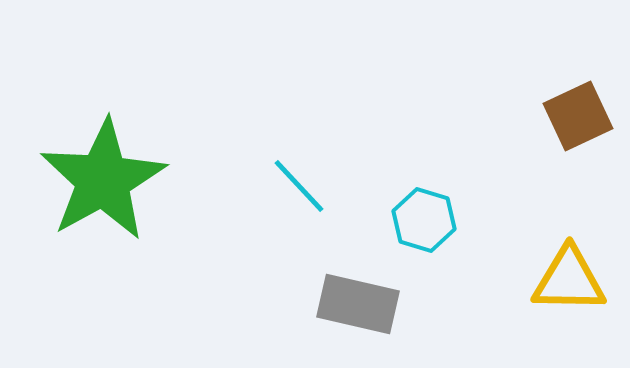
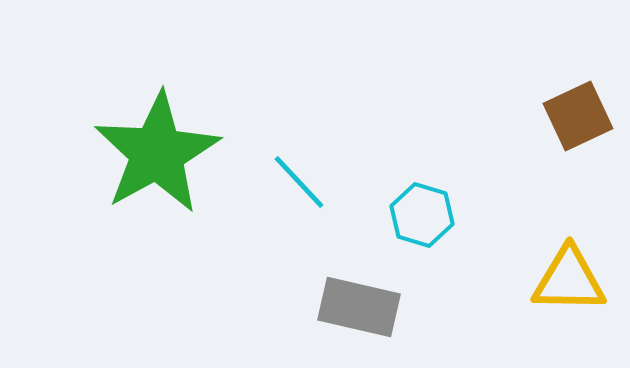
green star: moved 54 px right, 27 px up
cyan line: moved 4 px up
cyan hexagon: moved 2 px left, 5 px up
gray rectangle: moved 1 px right, 3 px down
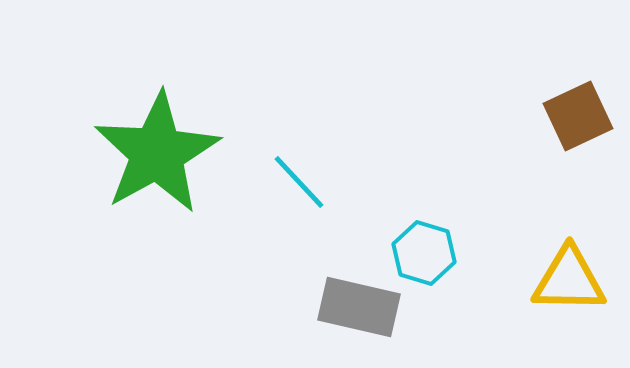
cyan hexagon: moved 2 px right, 38 px down
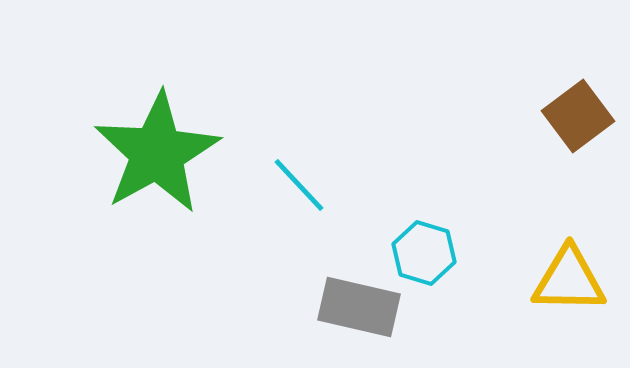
brown square: rotated 12 degrees counterclockwise
cyan line: moved 3 px down
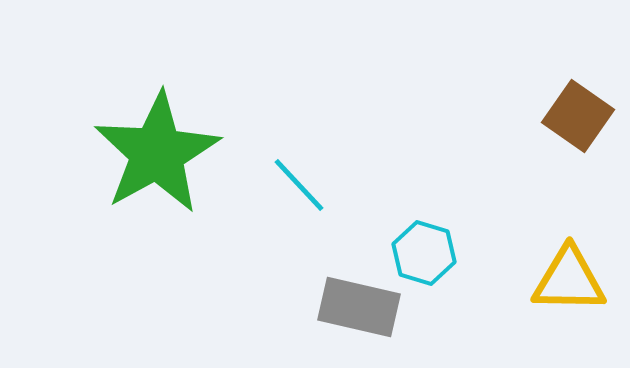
brown square: rotated 18 degrees counterclockwise
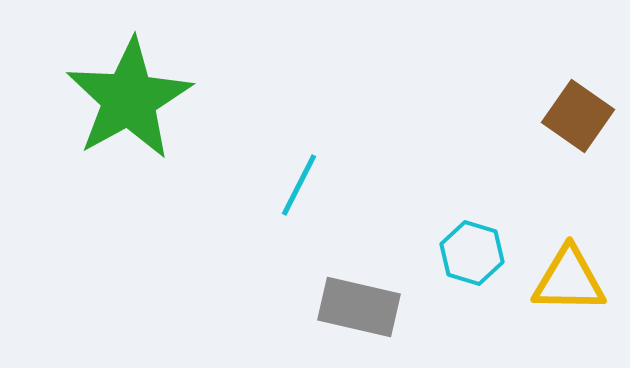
green star: moved 28 px left, 54 px up
cyan line: rotated 70 degrees clockwise
cyan hexagon: moved 48 px right
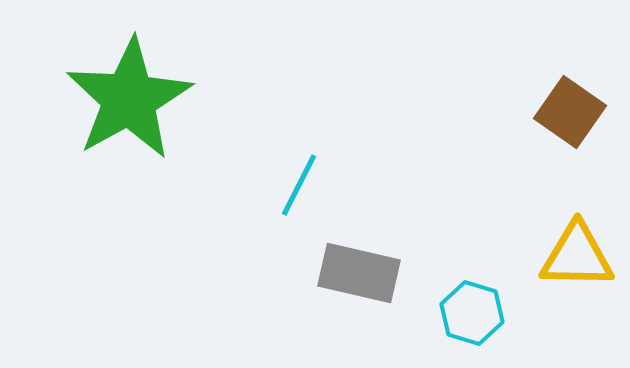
brown square: moved 8 px left, 4 px up
cyan hexagon: moved 60 px down
yellow triangle: moved 8 px right, 24 px up
gray rectangle: moved 34 px up
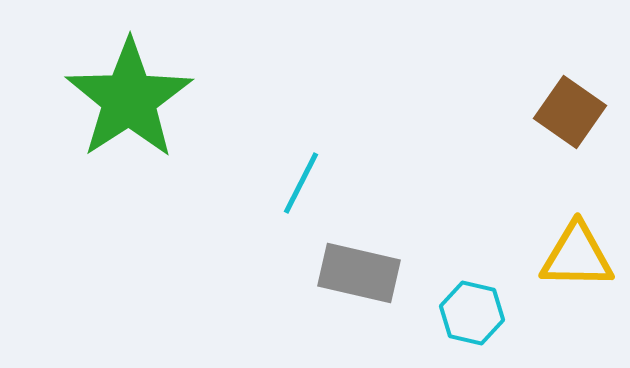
green star: rotated 4 degrees counterclockwise
cyan line: moved 2 px right, 2 px up
cyan hexagon: rotated 4 degrees counterclockwise
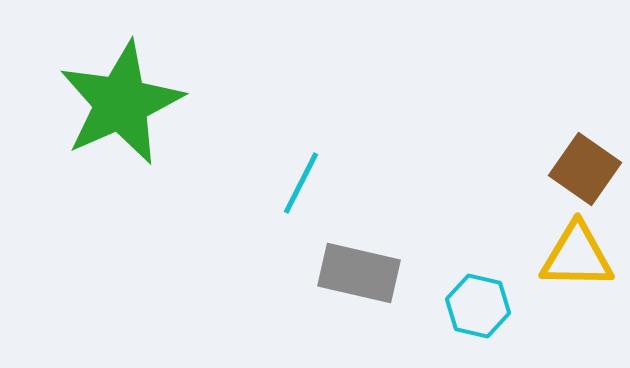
green star: moved 8 px left, 4 px down; rotated 9 degrees clockwise
brown square: moved 15 px right, 57 px down
cyan hexagon: moved 6 px right, 7 px up
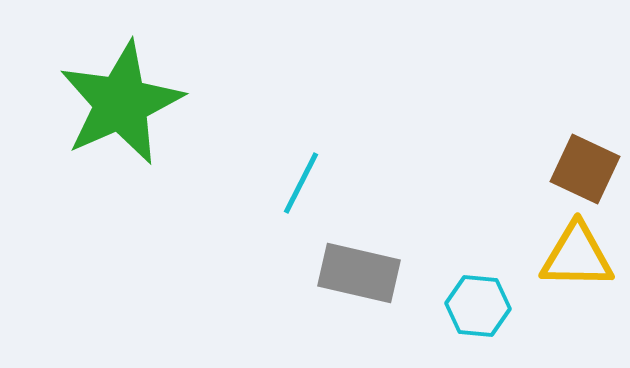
brown square: rotated 10 degrees counterclockwise
cyan hexagon: rotated 8 degrees counterclockwise
